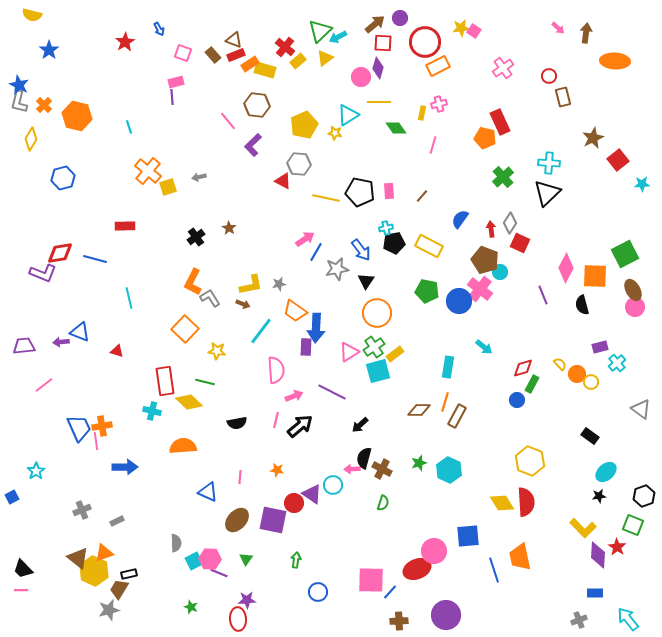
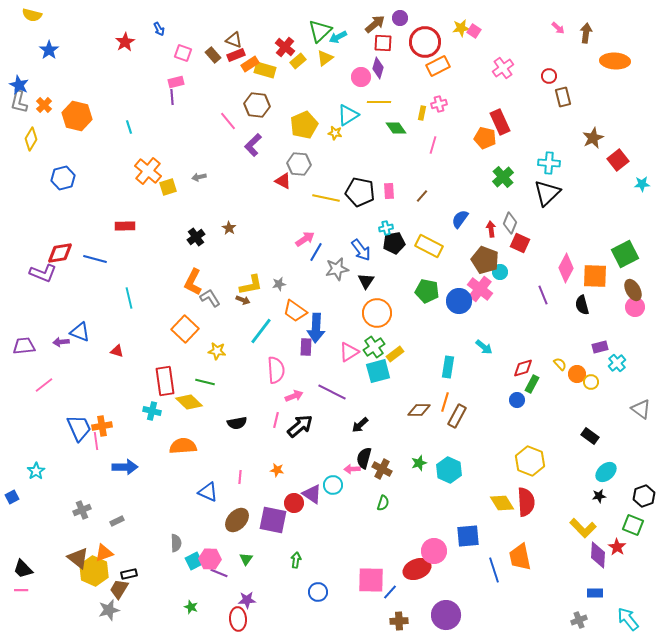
gray diamond at (510, 223): rotated 10 degrees counterclockwise
brown arrow at (243, 304): moved 4 px up
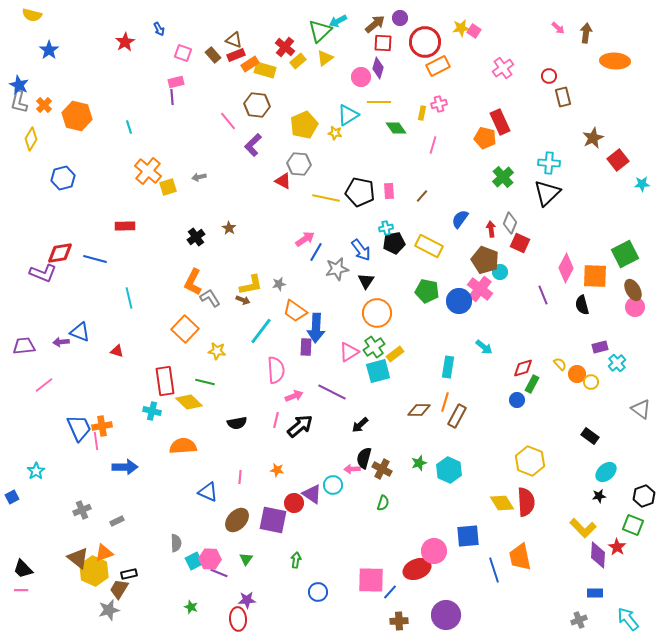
cyan arrow at (338, 37): moved 16 px up
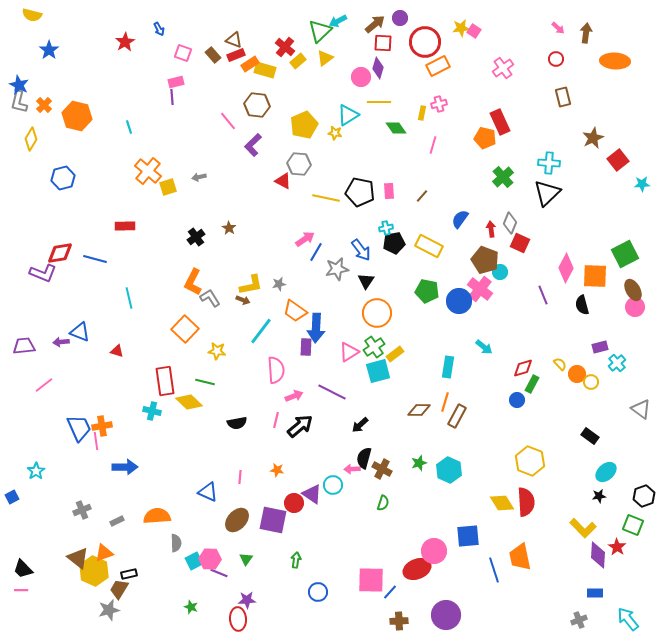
red circle at (549, 76): moved 7 px right, 17 px up
orange semicircle at (183, 446): moved 26 px left, 70 px down
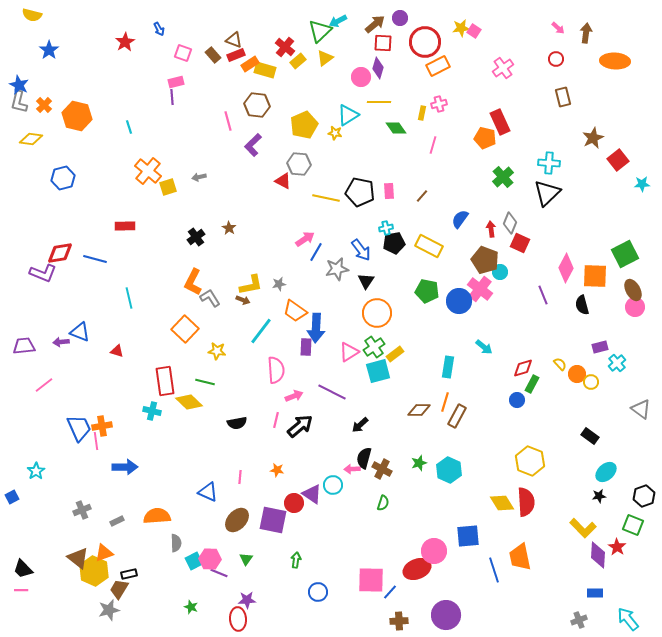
pink line at (228, 121): rotated 24 degrees clockwise
yellow diamond at (31, 139): rotated 65 degrees clockwise
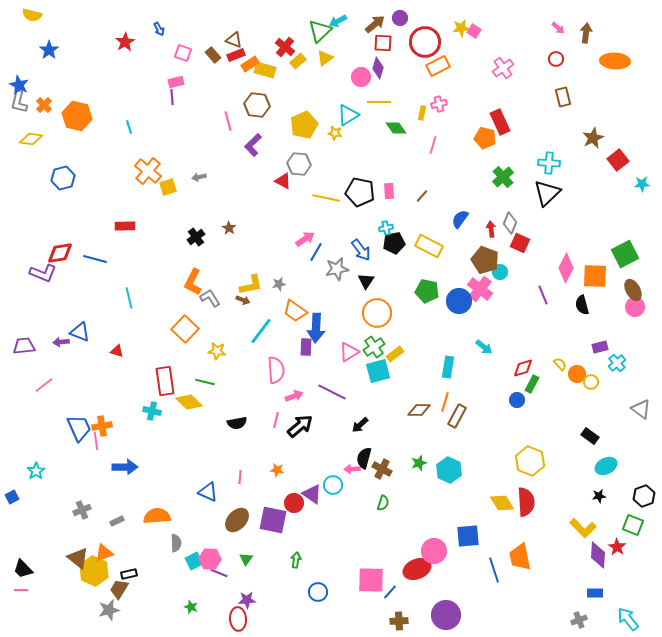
cyan ellipse at (606, 472): moved 6 px up; rotated 15 degrees clockwise
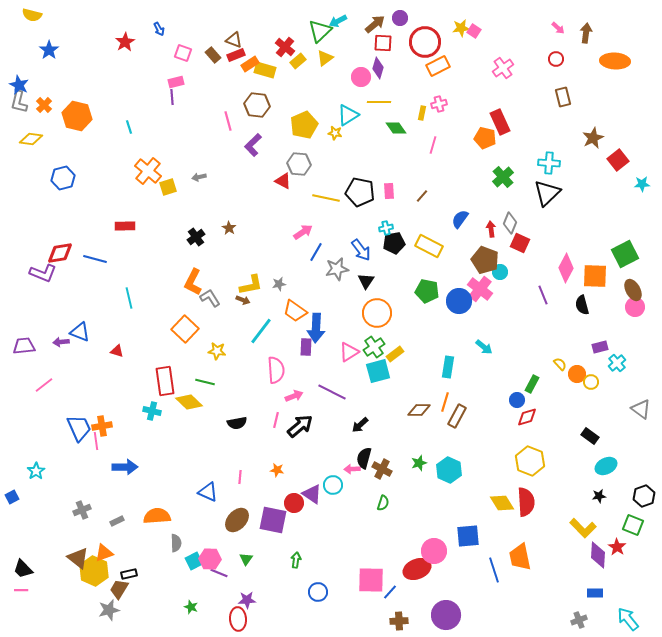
pink arrow at (305, 239): moved 2 px left, 7 px up
red diamond at (523, 368): moved 4 px right, 49 px down
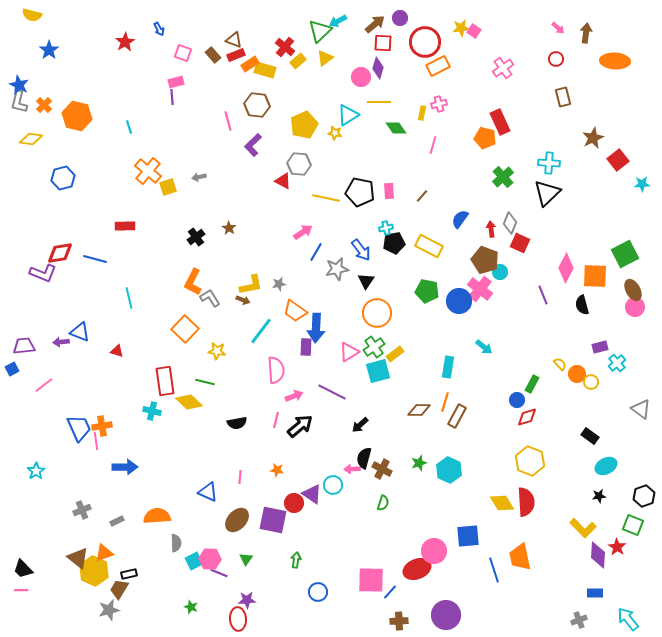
blue square at (12, 497): moved 128 px up
